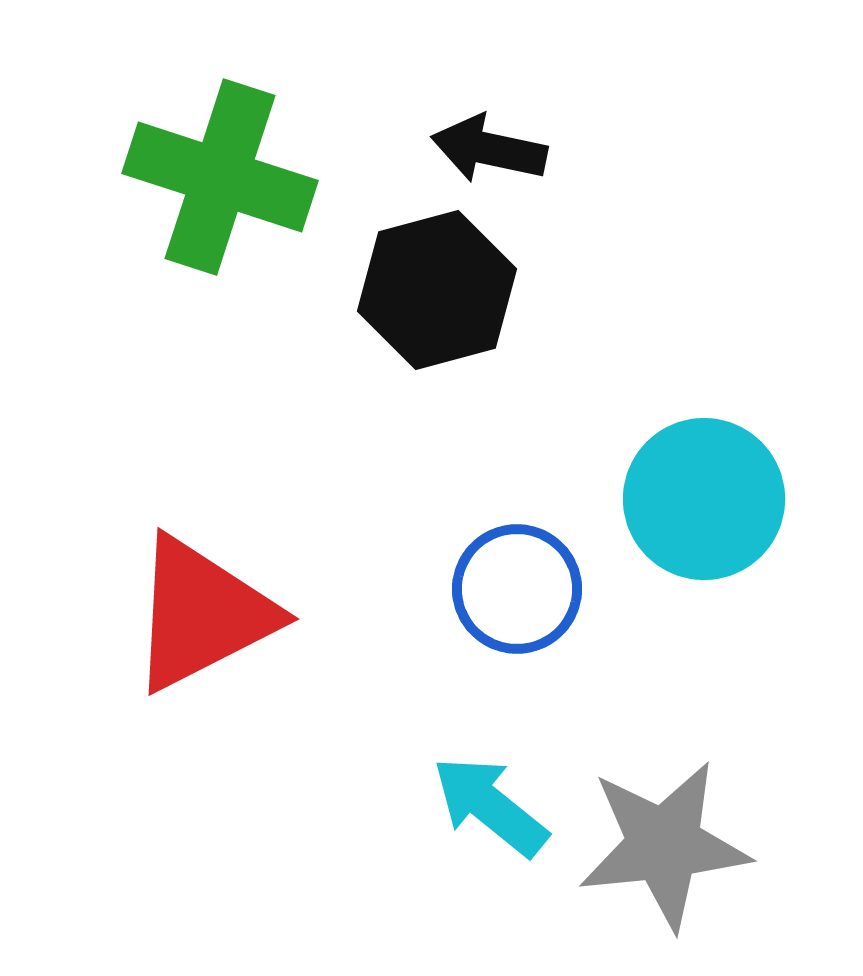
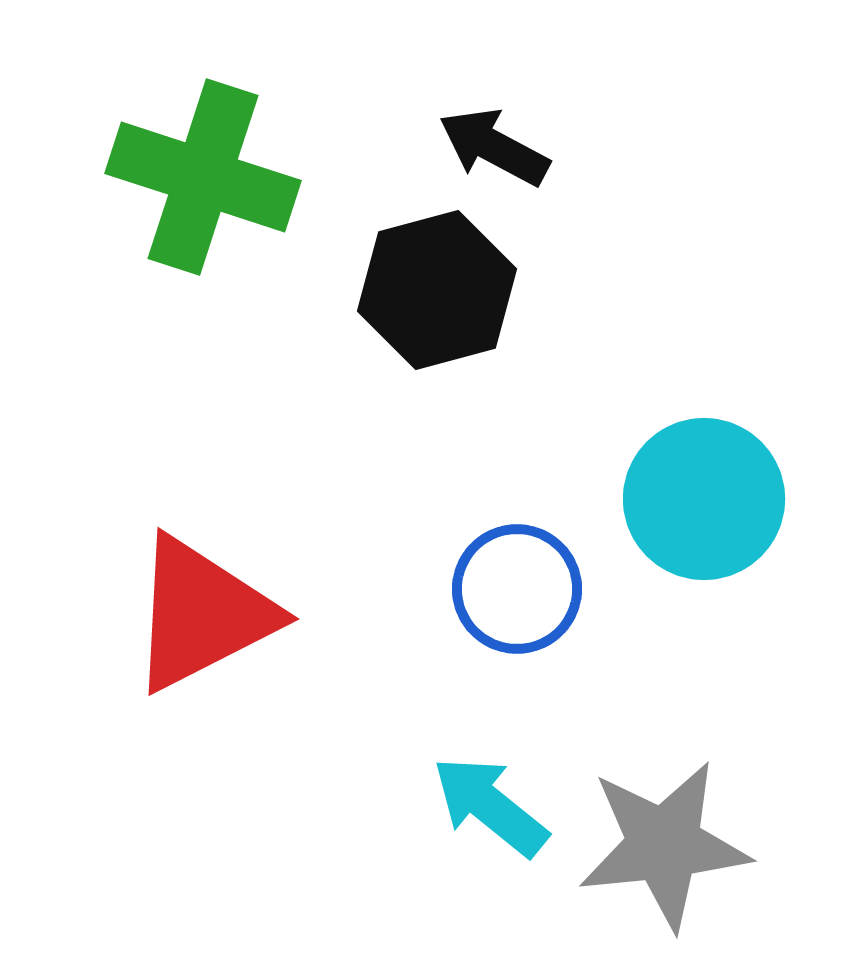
black arrow: moved 5 px right, 2 px up; rotated 16 degrees clockwise
green cross: moved 17 px left
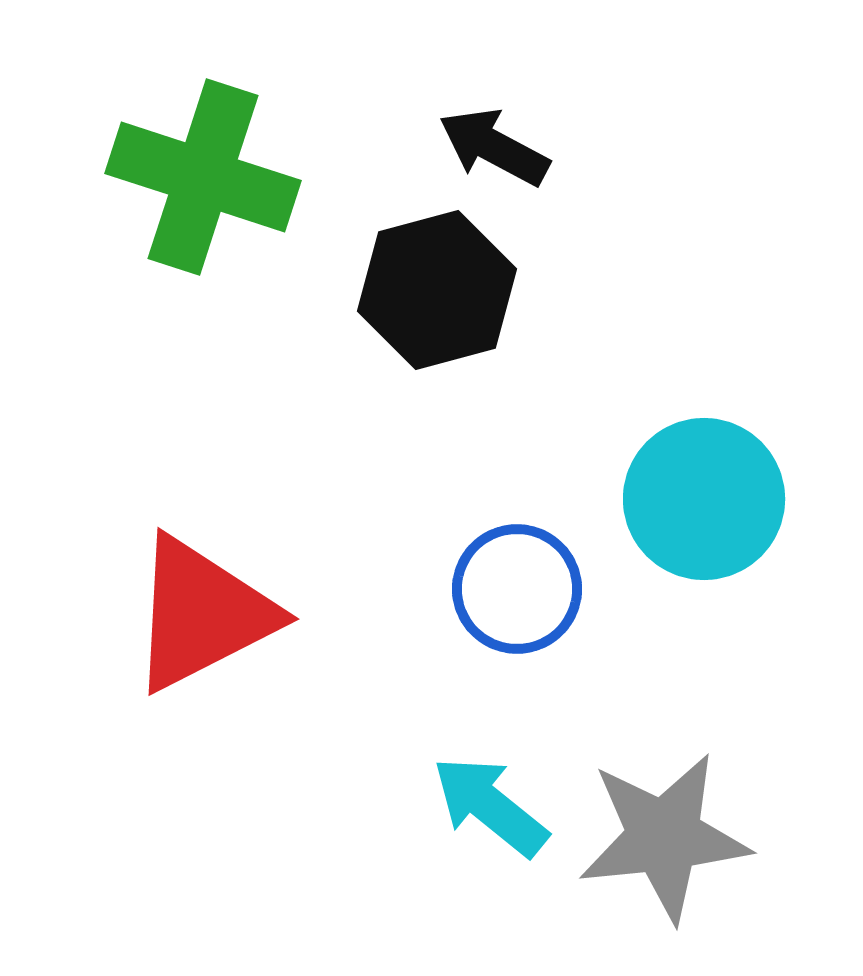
gray star: moved 8 px up
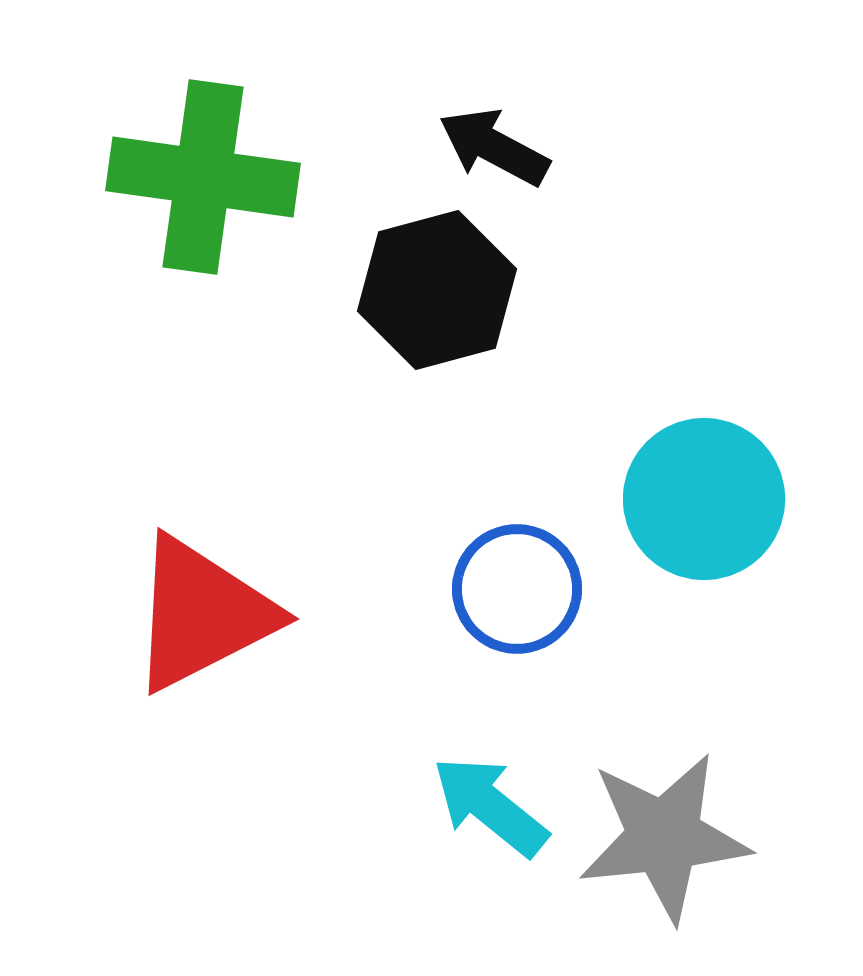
green cross: rotated 10 degrees counterclockwise
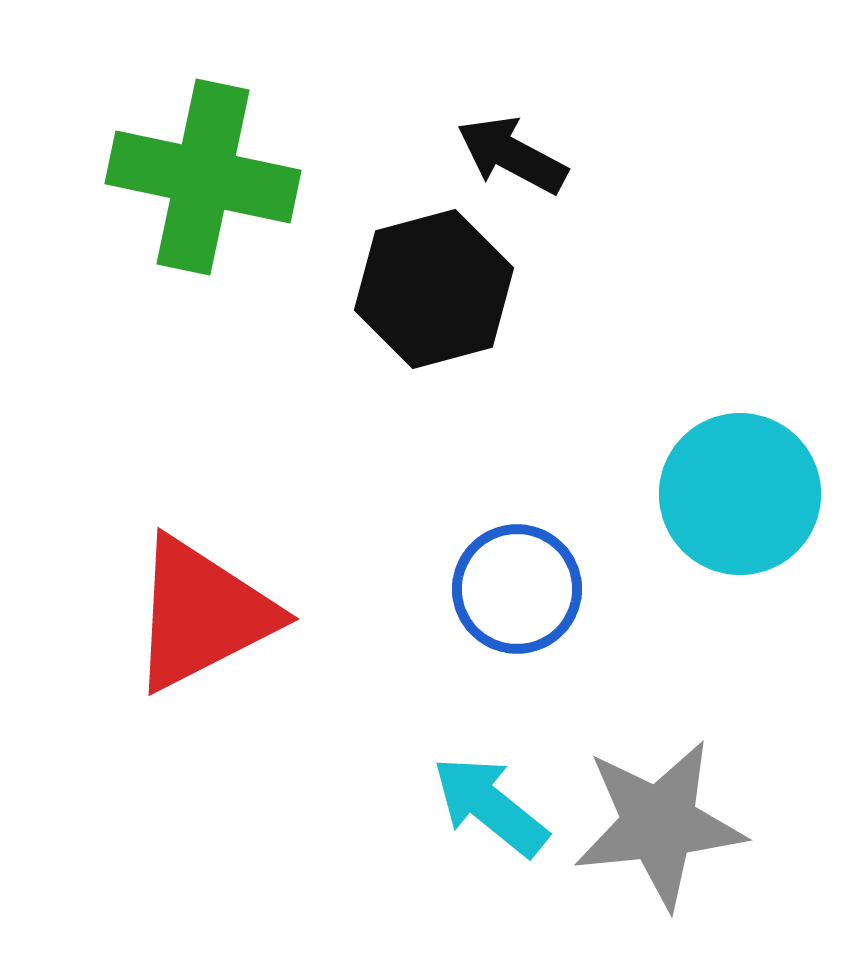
black arrow: moved 18 px right, 8 px down
green cross: rotated 4 degrees clockwise
black hexagon: moved 3 px left, 1 px up
cyan circle: moved 36 px right, 5 px up
gray star: moved 5 px left, 13 px up
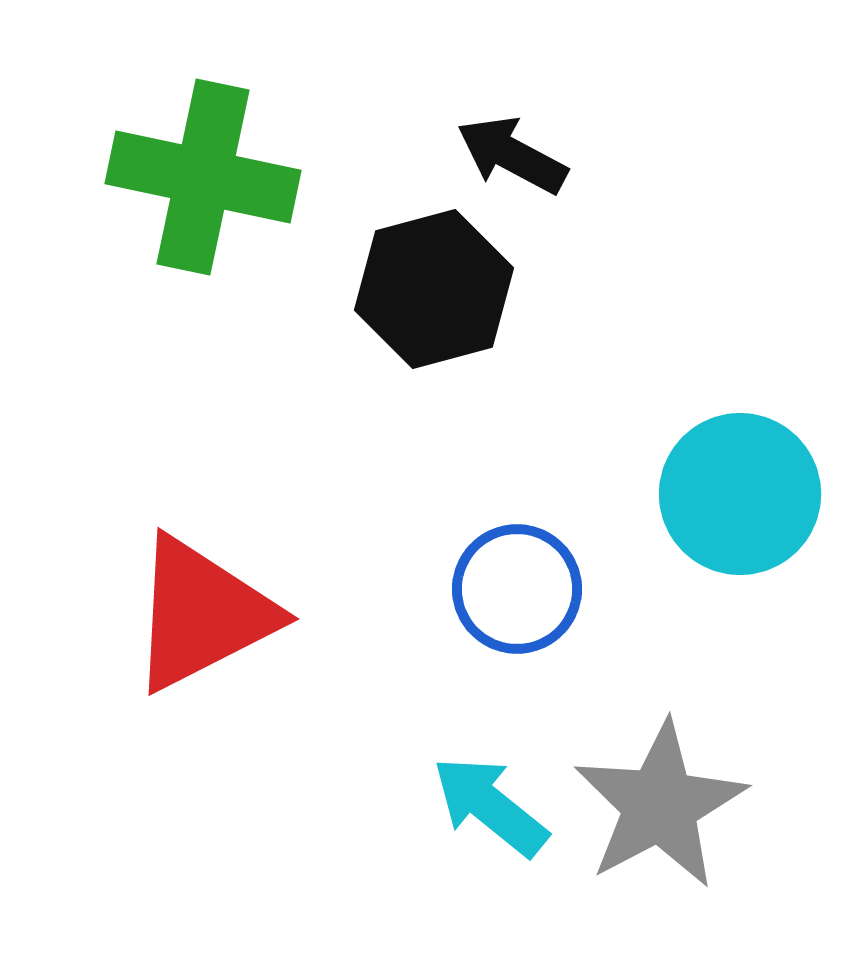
gray star: moved 1 px right, 19 px up; rotated 22 degrees counterclockwise
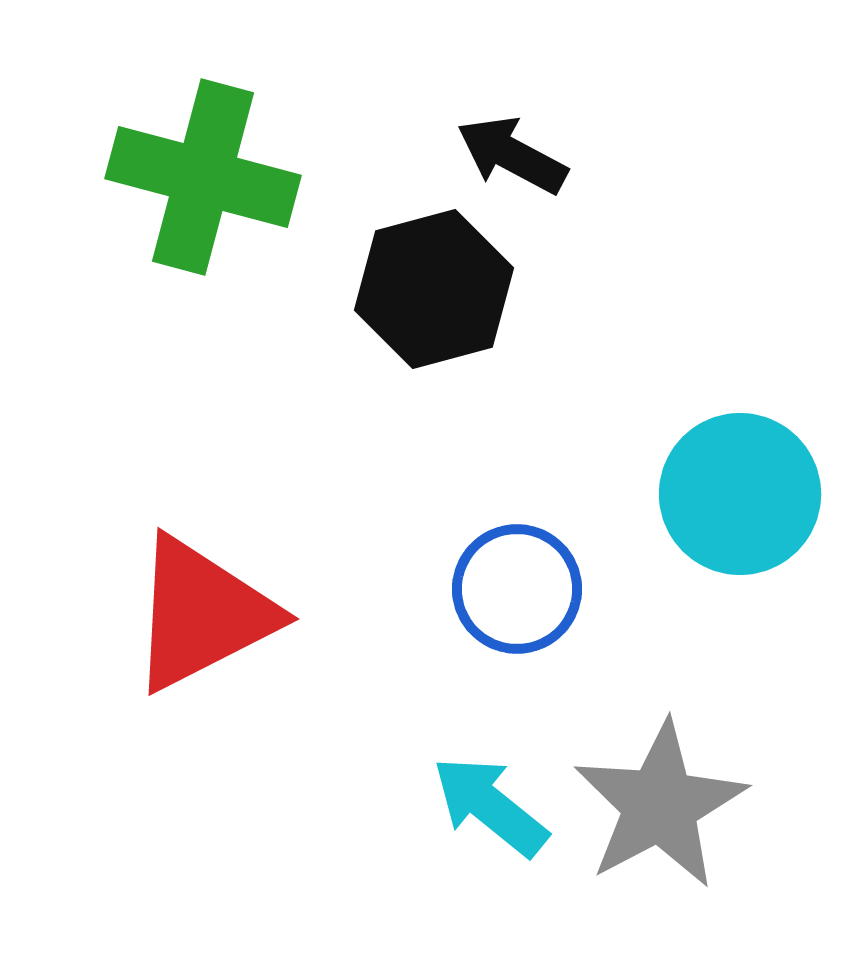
green cross: rotated 3 degrees clockwise
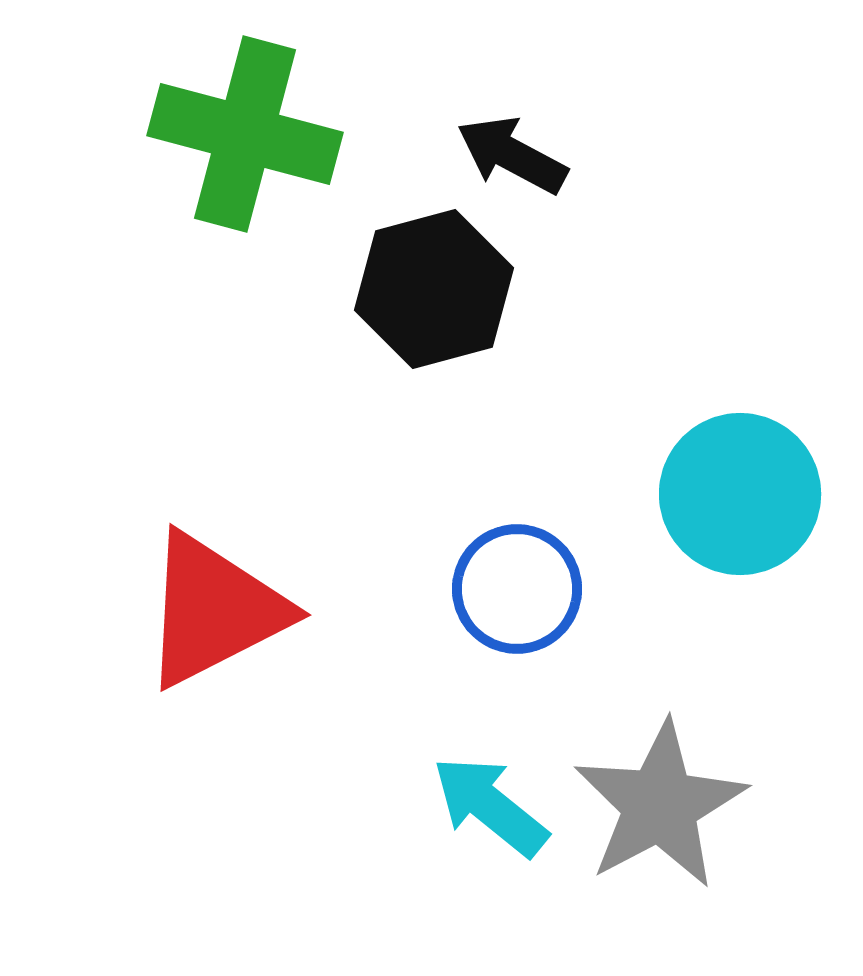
green cross: moved 42 px right, 43 px up
red triangle: moved 12 px right, 4 px up
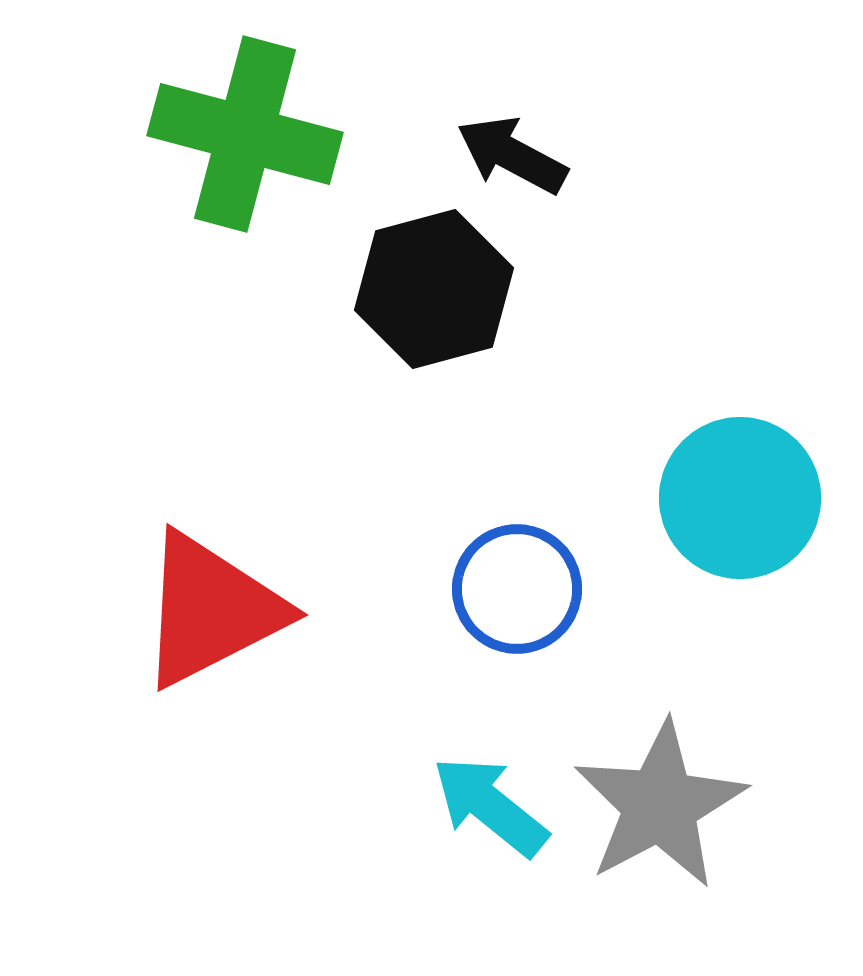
cyan circle: moved 4 px down
red triangle: moved 3 px left
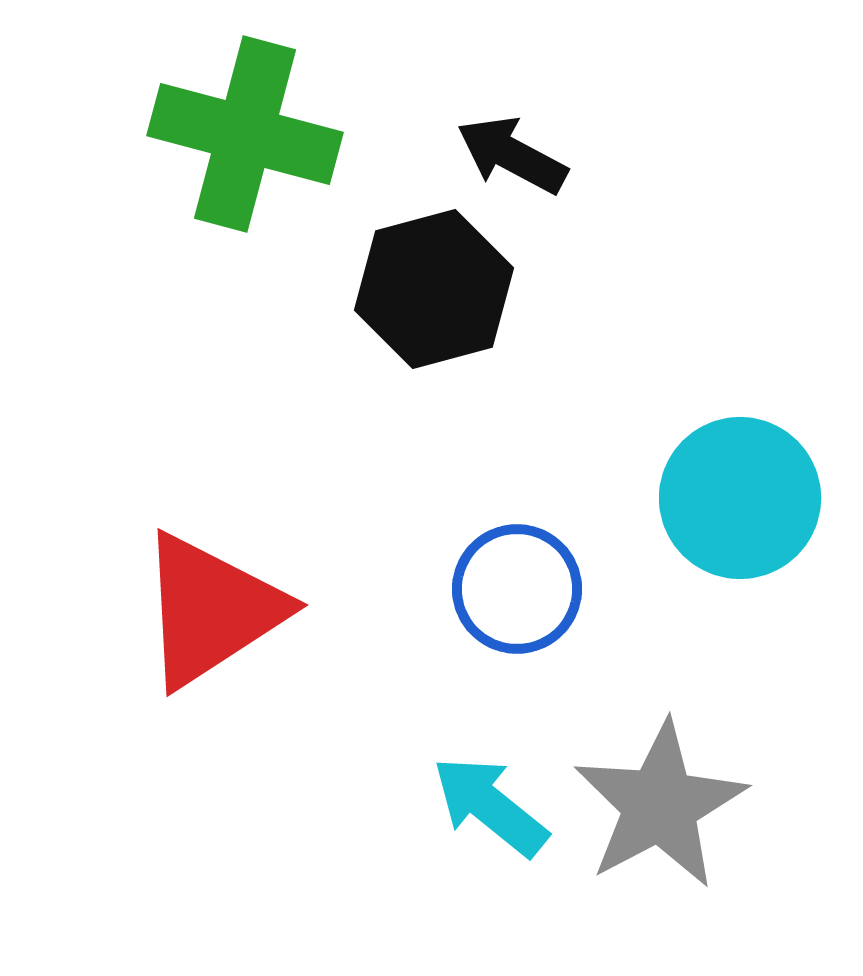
red triangle: rotated 6 degrees counterclockwise
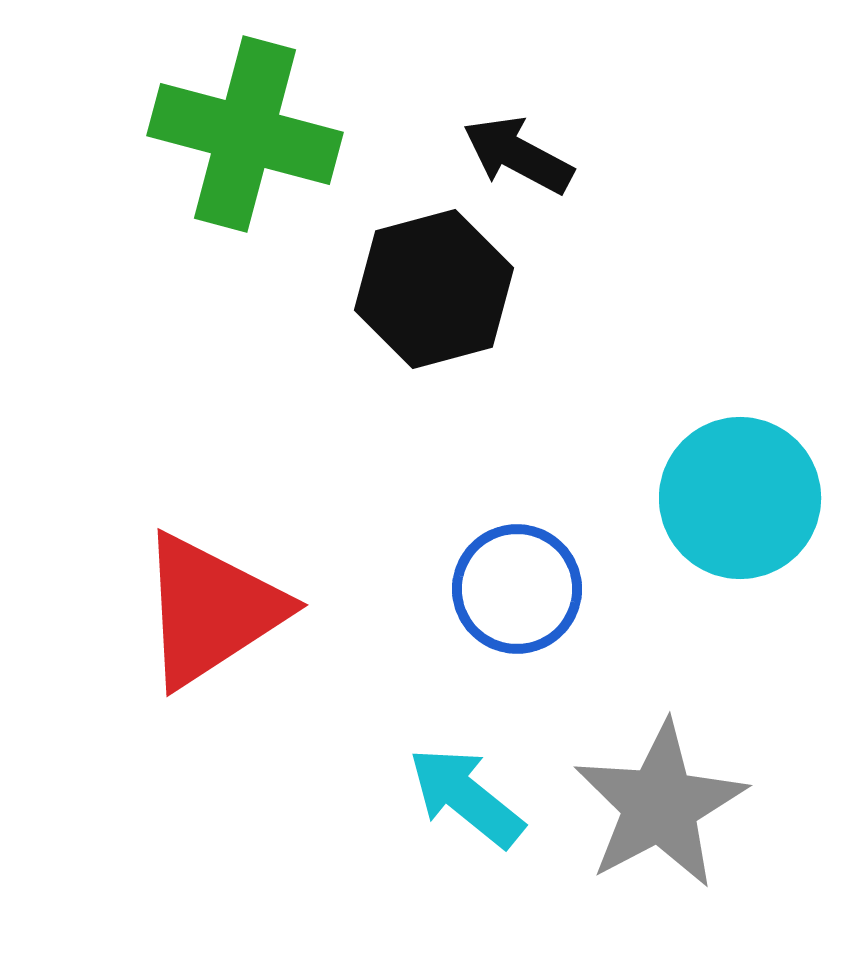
black arrow: moved 6 px right
cyan arrow: moved 24 px left, 9 px up
